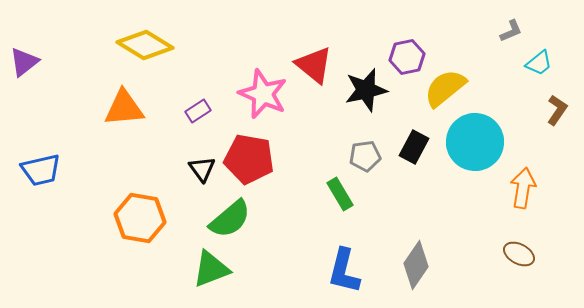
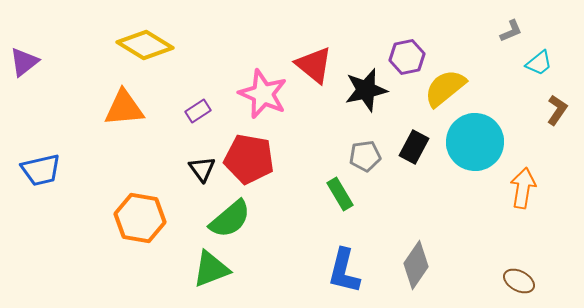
brown ellipse: moved 27 px down
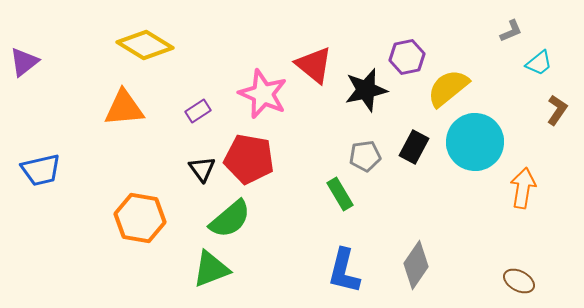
yellow semicircle: moved 3 px right
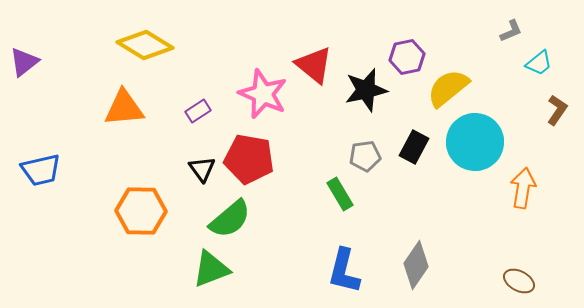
orange hexagon: moved 1 px right, 7 px up; rotated 9 degrees counterclockwise
